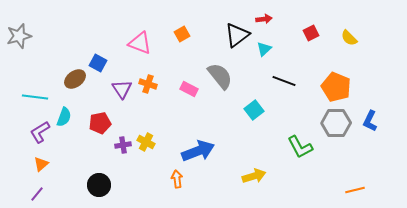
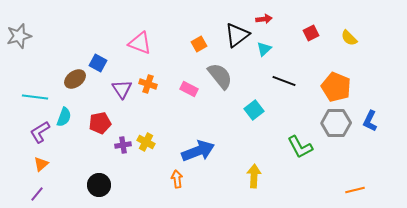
orange square: moved 17 px right, 10 px down
yellow arrow: rotated 70 degrees counterclockwise
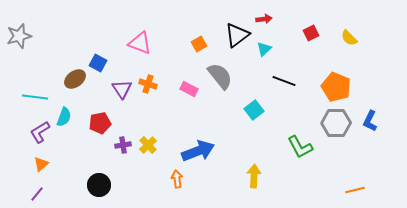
yellow cross: moved 2 px right, 3 px down; rotated 18 degrees clockwise
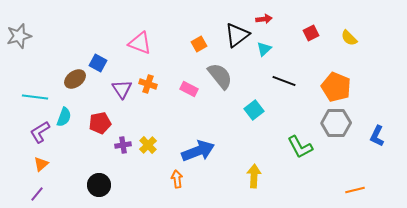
blue L-shape: moved 7 px right, 15 px down
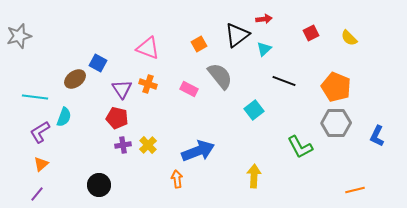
pink triangle: moved 8 px right, 5 px down
red pentagon: moved 17 px right, 5 px up; rotated 25 degrees clockwise
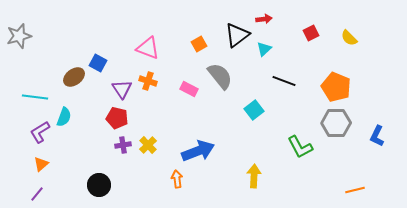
brown ellipse: moved 1 px left, 2 px up
orange cross: moved 3 px up
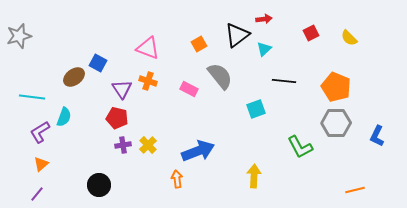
black line: rotated 15 degrees counterclockwise
cyan line: moved 3 px left
cyan square: moved 2 px right, 1 px up; rotated 18 degrees clockwise
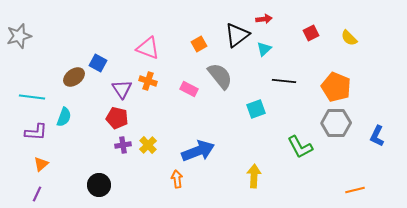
purple L-shape: moved 4 px left; rotated 145 degrees counterclockwise
purple line: rotated 14 degrees counterclockwise
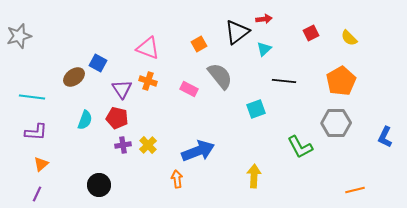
black triangle: moved 3 px up
orange pentagon: moved 5 px right, 6 px up; rotated 20 degrees clockwise
cyan semicircle: moved 21 px right, 3 px down
blue L-shape: moved 8 px right, 1 px down
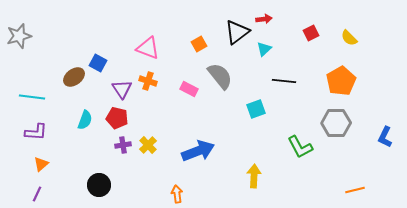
orange arrow: moved 15 px down
